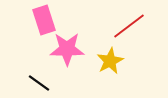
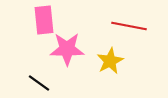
pink rectangle: rotated 12 degrees clockwise
red line: rotated 48 degrees clockwise
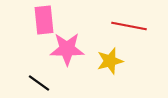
yellow star: rotated 12 degrees clockwise
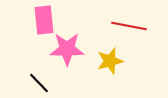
black line: rotated 10 degrees clockwise
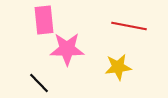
yellow star: moved 8 px right, 6 px down; rotated 8 degrees clockwise
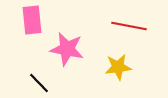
pink rectangle: moved 12 px left
pink star: rotated 12 degrees clockwise
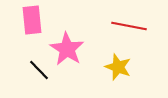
pink star: rotated 20 degrees clockwise
yellow star: rotated 28 degrees clockwise
black line: moved 13 px up
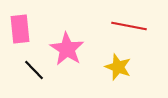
pink rectangle: moved 12 px left, 9 px down
black line: moved 5 px left
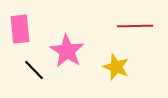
red line: moved 6 px right; rotated 12 degrees counterclockwise
pink star: moved 2 px down
yellow star: moved 2 px left
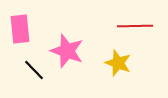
pink star: rotated 12 degrees counterclockwise
yellow star: moved 2 px right, 4 px up
